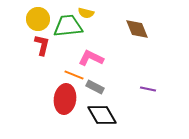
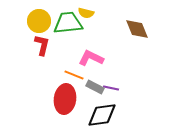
yellow circle: moved 1 px right, 2 px down
green trapezoid: moved 3 px up
purple line: moved 37 px left, 1 px up
black diamond: rotated 68 degrees counterclockwise
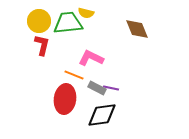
gray rectangle: moved 2 px right, 1 px down
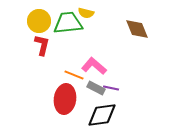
pink L-shape: moved 3 px right, 8 px down; rotated 15 degrees clockwise
gray rectangle: moved 1 px left
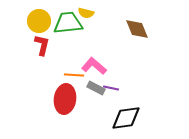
orange line: rotated 18 degrees counterclockwise
black diamond: moved 24 px right, 3 px down
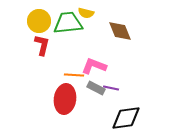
brown diamond: moved 17 px left, 2 px down
pink L-shape: rotated 20 degrees counterclockwise
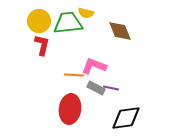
red ellipse: moved 5 px right, 10 px down
